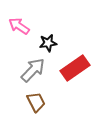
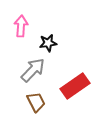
pink arrow: moved 2 px right; rotated 60 degrees clockwise
red rectangle: moved 18 px down
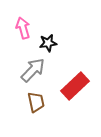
pink arrow: moved 2 px right, 2 px down; rotated 20 degrees counterclockwise
red rectangle: rotated 8 degrees counterclockwise
brown trapezoid: rotated 15 degrees clockwise
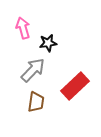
brown trapezoid: rotated 20 degrees clockwise
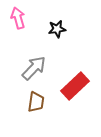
pink arrow: moved 5 px left, 10 px up
black star: moved 9 px right, 14 px up
gray arrow: moved 1 px right, 2 px up
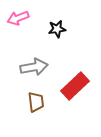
pink arrow: rotated 95 degrees counterclockwise
gray arrow: moved 1 px up; rotated 36 degrees clockwise
brown trapezoid: rotated 15 degrees counterclockwise
